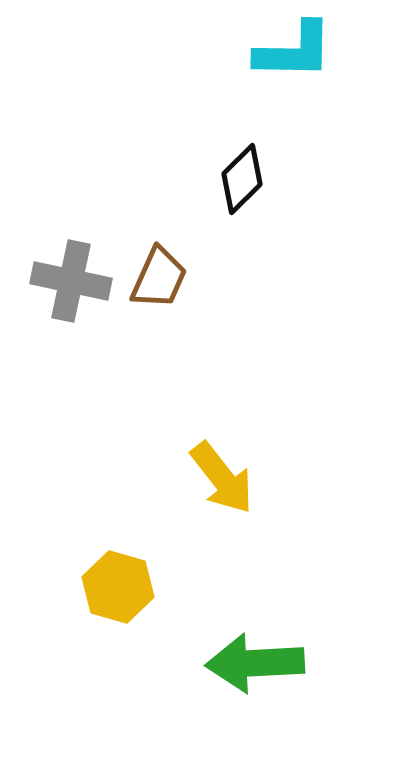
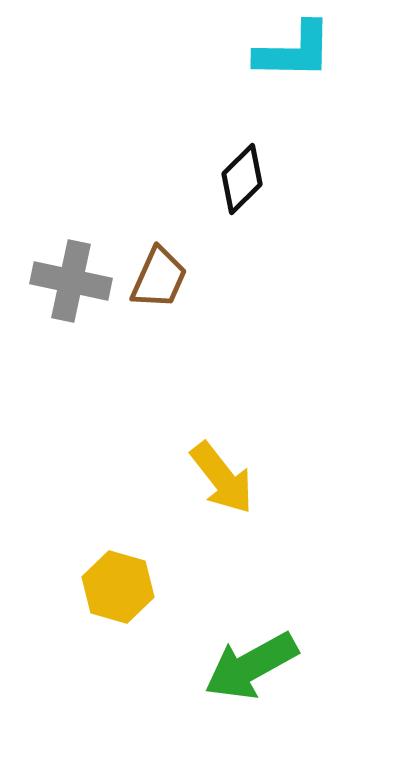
green arrow: moved 4 px left, 3 px down; rotated 26 degrees counterclockwise
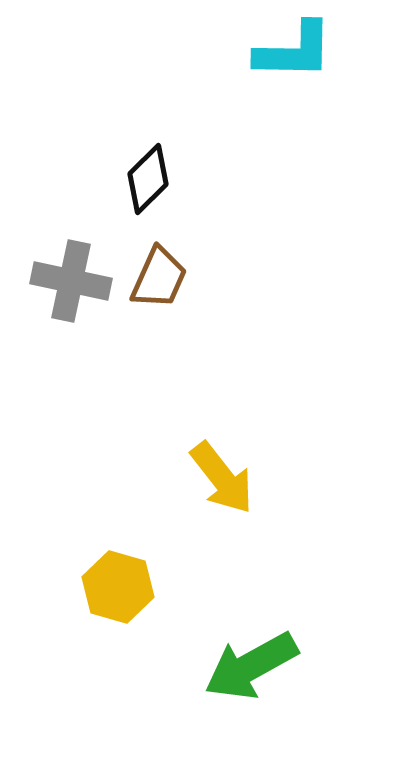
black diamond: moved 94 px left
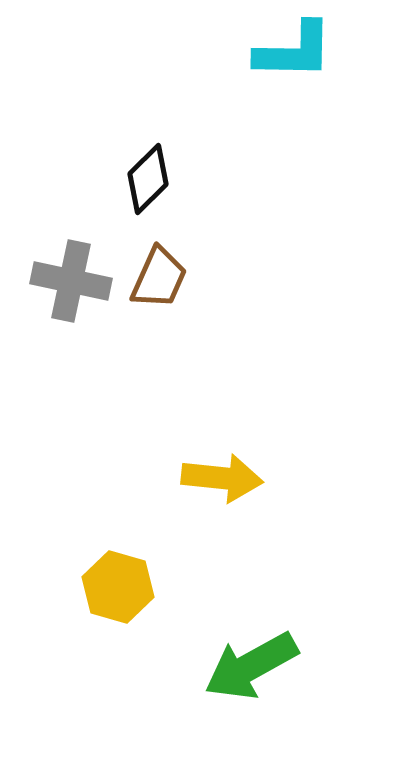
yellow arrow: rotated 46 degrees counterclockwise
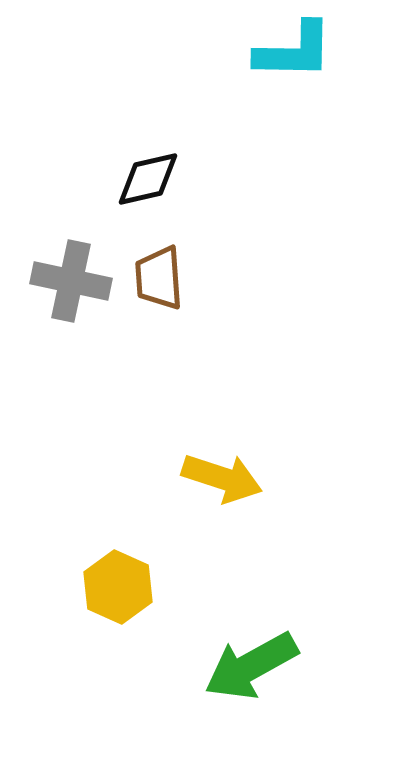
black diamond: rotated 32 degrees clockwise
brown trapezoid: rotated 152 degrees clockwise
yellow arrow: rotated 12 degrees clockwise
yellow hexagon: rotated 8 degrees clockwise
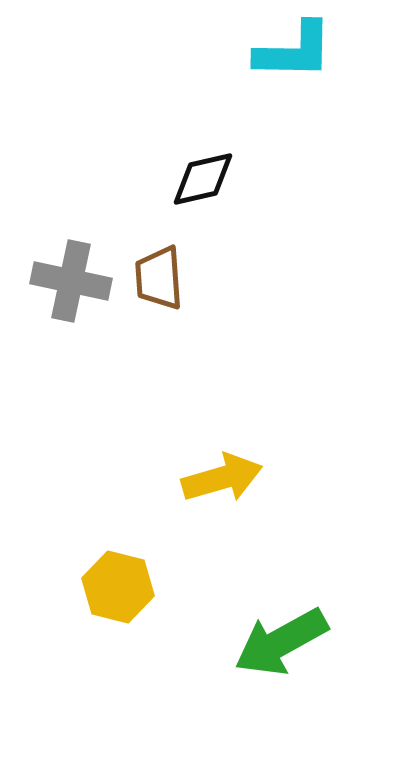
black diamond: moved 55 px right
yellow arrow: rotated 34 degrees counterclockwise
yellow hexagon: rotated 10 degrees counterclockwise
green arrow: moved 30 px right, 24 px up
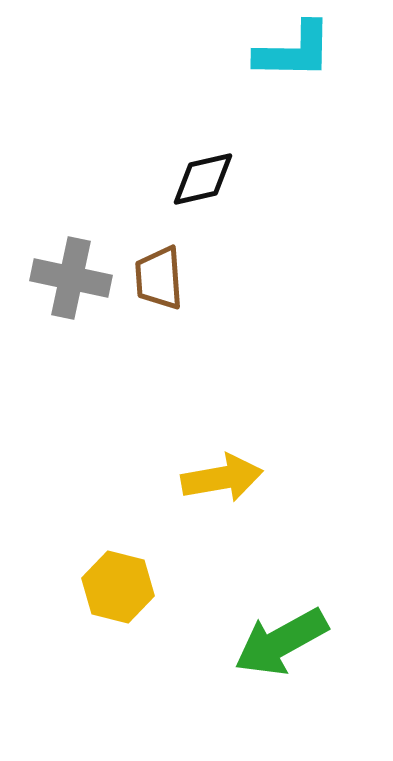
gray cross: moved 3 px up
yellow arrow: rotated 6 degrees clockwise
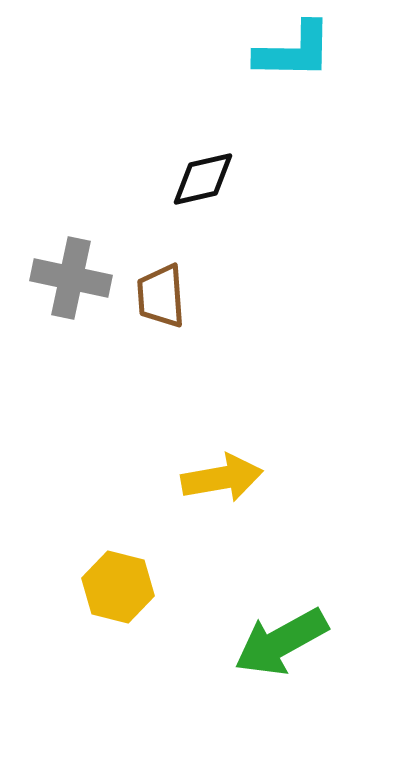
brown trapezoid: moved 2 px right, 18 px down
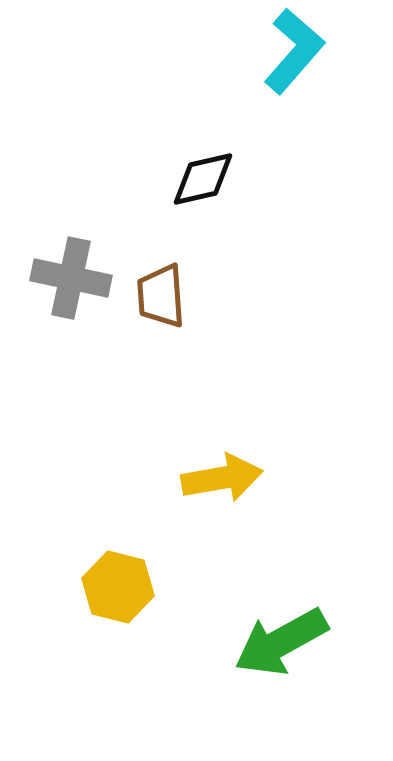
cyan L-shape: rotated 50 degrees counterclockwise
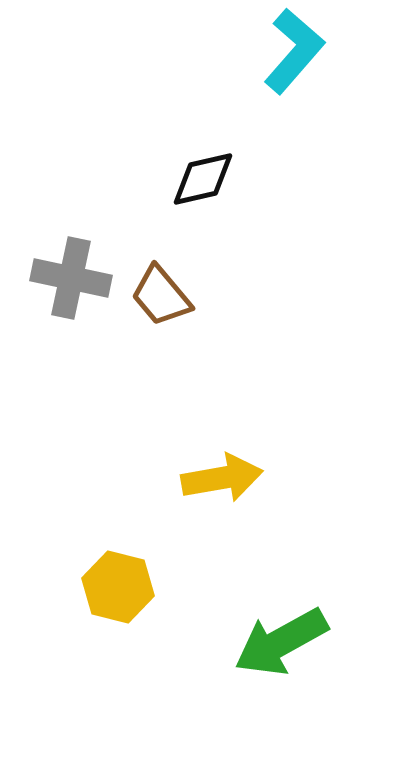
brown trapezoid: rotated 36 degrees counterclockwise
